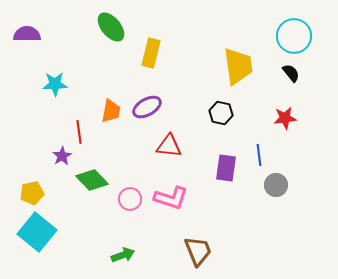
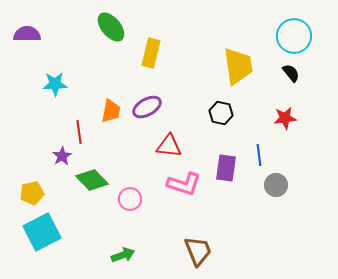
pink L-shape: moved 13 px right, 14 px up
cyan square: moved 5 px right; rotated 24 degrees clockwise
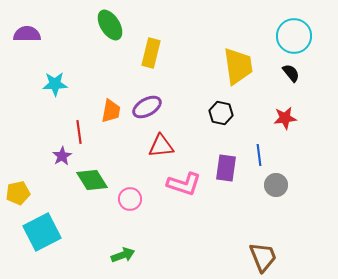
green ellipse: moved 1 px left, 2 px up; rotated 8 degrees clockwise
red triangle: moved 8 px left; rotated 12 degrees counterclockwise
green diamond: rotated 12 degrees clockwise
yellow pentagon: moved 14 px left
brown trapezoid: moved 65 px right, 6 px down
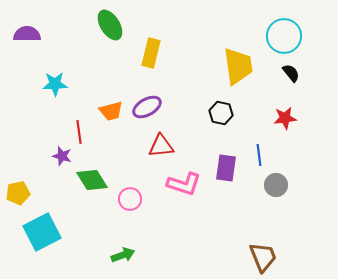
cyan circle: moved 10 px left
orange trapezoid: rotated 65 degrees clockwise
purple star: rotated 24 degrees counterclockwise
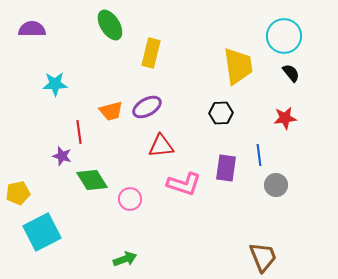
purple semicircle: moved 5 px right, 5 px up
black hexagon: rotated 15 degrees counterclockwise
green arrow: moved 2 px right, 4 px down
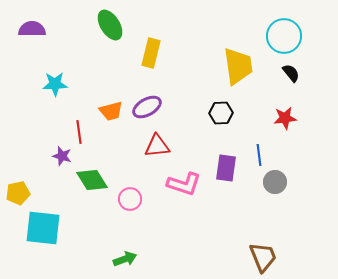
red triangle: moved 4 px left
gray circle: moved 1 px left, 3 px up
cyan square: moved 1 px right, 4 px up; rotated 33 degrees clockwise
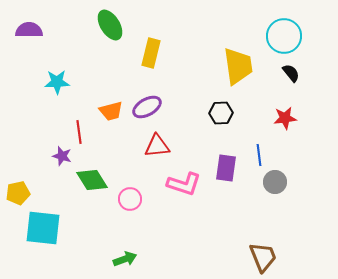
purple semicircle: moved 3 px left, 1 px down
cyan star: moved 2 px right, 2 px up
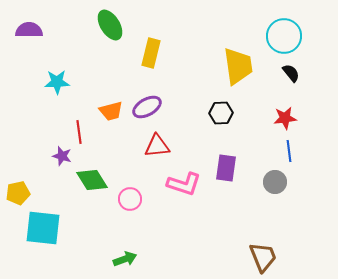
blue line: moved 30 px right, 4 px up
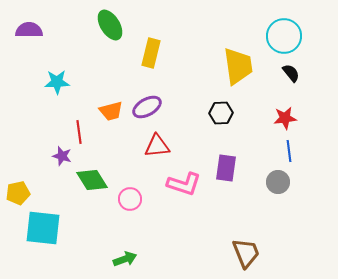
gray circle: moved 3 px right
brown trapezoid: moved 17 px left, 4 px up
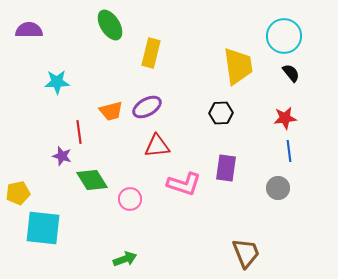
gray circle: moved 6 px down
